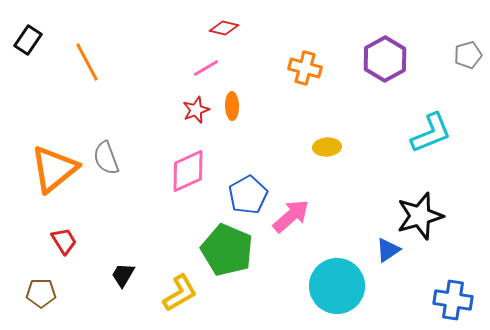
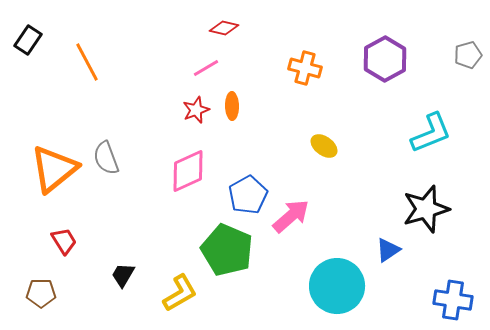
yellow ellipse: moved 3 px left, 1 px up; rotated 40 degrees clockwise
black star: moved 6 px right, 7 px up
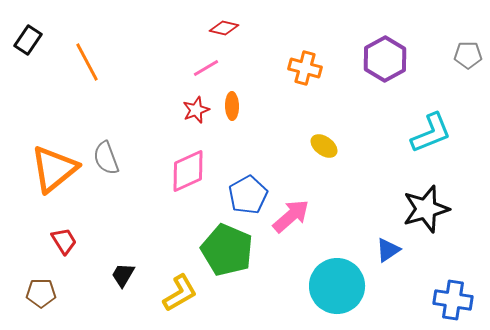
gray pentagon: rotated 16 degrees clockwise
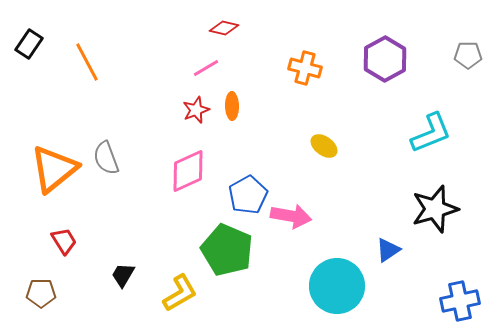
black rectangle: moved 1 px right, 4 px down
black star: moved 9 px right
pink arrow: rotated 51 degrees clockwise
blue cross: moved 7 px right, 1 px down; rotated 21 degrees counterclockwise
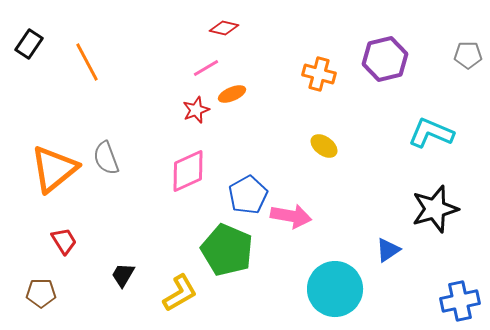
purple hexagon: rotated 15 degrees clockwise
orange cross: moved 14 px right, 6 px down
orange ellipse: moved 12 px up; rotated 68 degrees clockwise
cyan L-shape: rotated 135 degrees counterclockwise
cyan circle: moved 2 px left, 3 px down
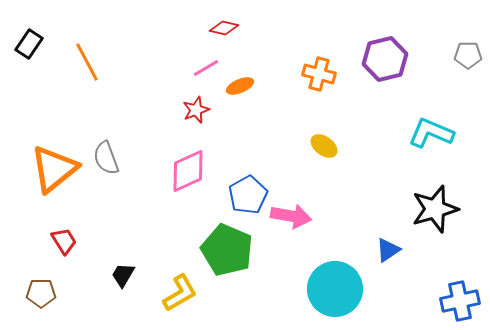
orange ellipse: moved 8 px right, 8 px up
